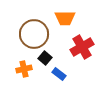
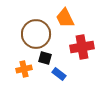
orange trapezoid: rotated 65 degrees clockwise
brown circle: moved 2 px right
red cross: rotated 20 degrees clockwise
black square: rotated 24 degrees counterclockwise
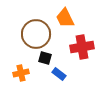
orange cross: moved 3 px left, 4 px down
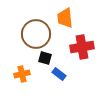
orange trapezoid: rotated 20 degrees clockwise
orange cross: moved 1 px right, 1 px down
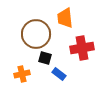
red cross: moved 1 px down
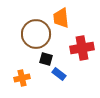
orange trapezoid: moved 4 px left
black square: moved 1 px right, 1 px down
orange cross: moved 4 px down
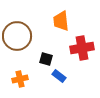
orange trapezoid: moved 3 px down
brown circle: moved 19 px left, 2 px down
blue rectangle: moved 2 px down
orange cross: moved 2 px left, 1 px down
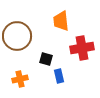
blue rectangle: rotated 40 degrees clockwise
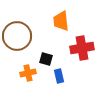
orange cross: moved 8 px right, 6 px up
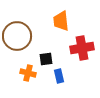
black square: rotated 24 degrees counterclockwise
orange cross: rotated 28 degrees clockwise
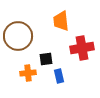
brown circle: moved 1 px right
orange cross: rotated 21 degrees counterclockwise
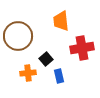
black square: rotated 32 degrees counterclockwise
